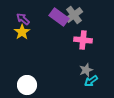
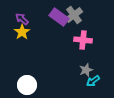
purple arrow: moved 1 px left
cyan arrow: moved 2 px right
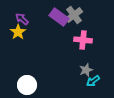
yellow star: moved 4 px left
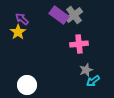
purple rectangle: moved 2 px up
pink cross: moved 4 px left, 4 px down; rotated 12 degrees counterclockwise
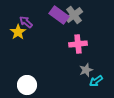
purple arrow: moved 4 px right, 3 px down
pink cross: moved 1 px left
cyan arrow: moved 3 px right
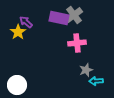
purple rectangle: moved 3 px down; rotated 24 degrees counterclockwise
pink cross: moved 1 px left, 1 px up
cyan arrow: rotated 32 degrees clockwise
white circle: moved 10 px left
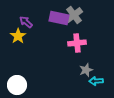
yellow star: moved 4 px down
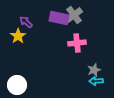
gray star: moved 8 px right
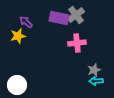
gray cross: moved 2 px right
yellow star: rotated 21 degrees clockwise
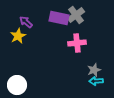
yellow star: rotated 14 degrees counterclockwise
